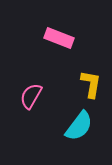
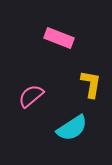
pink semicircle: rotated 20 degrees clockwise
cyan semicircle: moved 7 px left, 2 px down; rotated 20 degrees clockwise
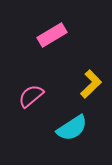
pink rectangle: moved 7 px left, 3 px up; rotated 52 degrees counterclockwise
yellow L-shape: rotated 36 degrees clockwise
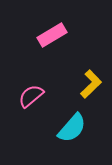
cyan semicircle: rotated 16 degrees counterclockwise
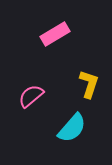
pink rectangle: moved 3 px right, 1 px up
yellow L-shape: moved 2 px left; rotated 28 degrees counterclockwise
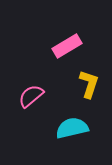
pink rectangle: moved 12 px right, 12 px down
cyan semicircle: rotated 144 degrees counterclockwise
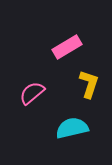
pink rectangle: moved 1 px down
pink semicircle: moved 1 px right, 3 px up
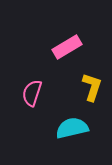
yellow L-shape: moved 3 px right, 3 px down
pink semicircle: rotated 32 degrees counterclockwise
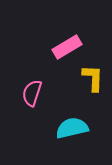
yellow L-shape: moved 1 px right, 9 px up; rotated 16 degrees counterclockwise
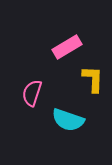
yellow L-shape: moved 1 px down
cyan semicircle: moved 4 px left, 8 px up; rotated 148 degrees counterclockwise
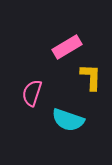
yellow L-shape: moved 2 px left, 2 px up
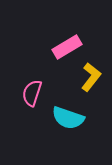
yellow L-shape: rotated 36 degrees clockwise
cyan semicircle: moved 2 px up
